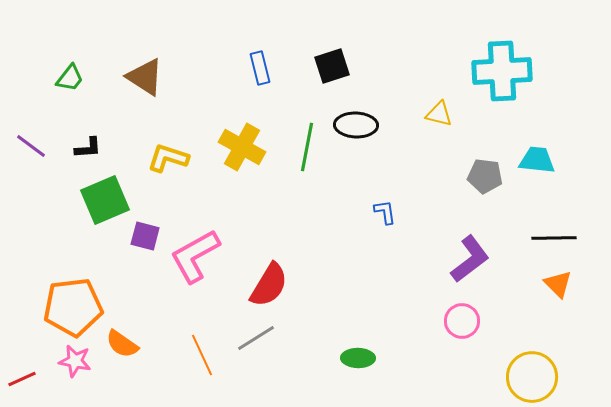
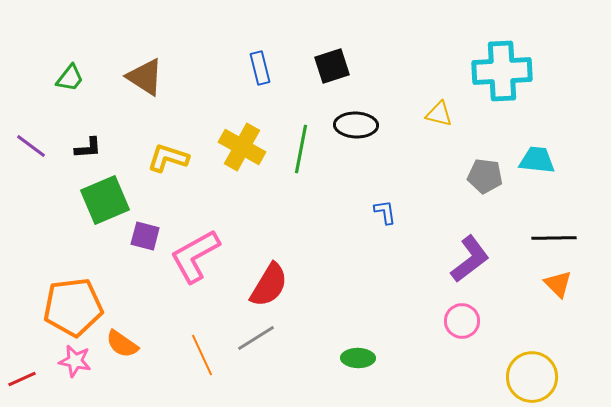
green line: moved 6 px left, 2 px down
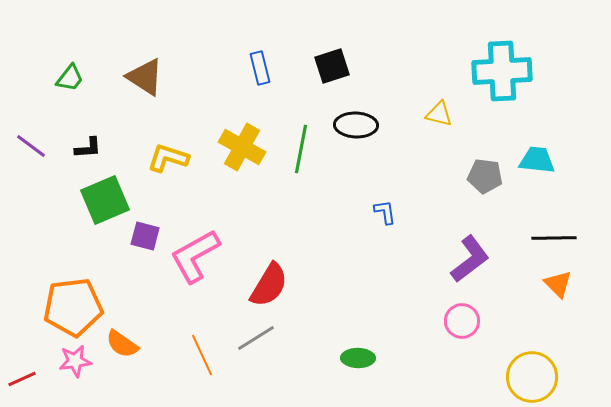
pink star: rotated 20 degrees counterclockwise
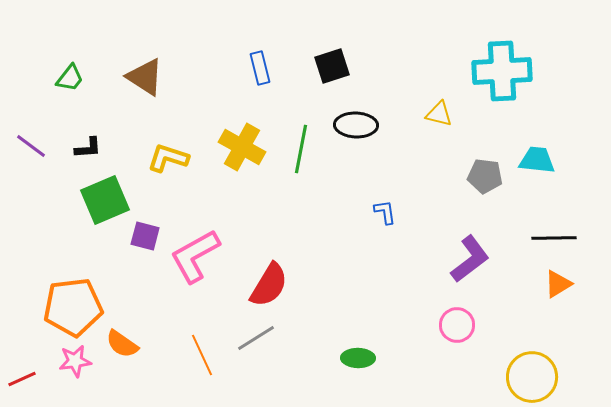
orange triangle: rotated 44 degrees clockwise
pink circle: moved 5 px left, 4 px down
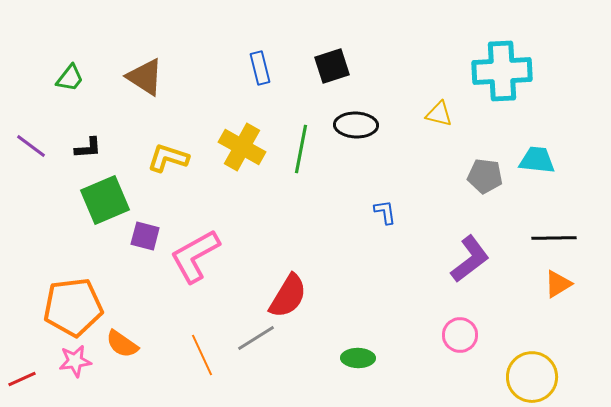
red semicircle: moved 19 px right, 11 px down
pink circle: moved 3 px right, 10 px down
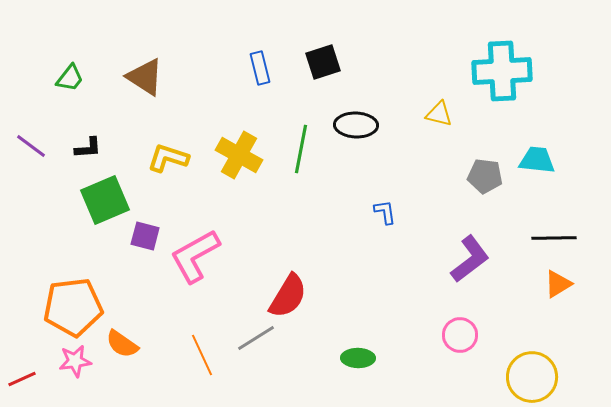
black square: moved 9 px left, 4 px up
yellow cross: moved 3 px left, 8 px down
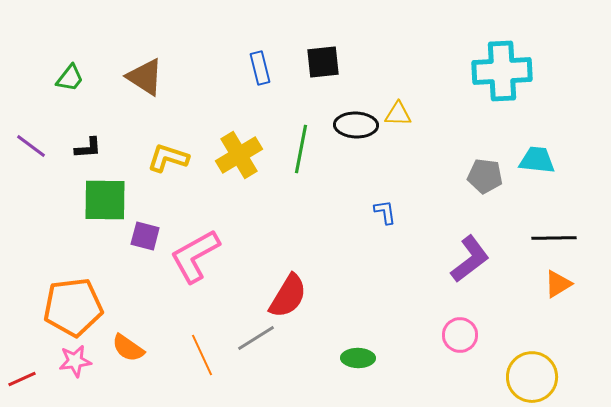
black square: rotated 12 degrees clockwise
yellow triangle: moved 41 px left; rotated 12 degrees counterclockwise
yellow cross: rotated 30 degrees clockwise
green square: rotated 24 degrees clockwise
orange semicircle: moved 6 px right, 4 px down
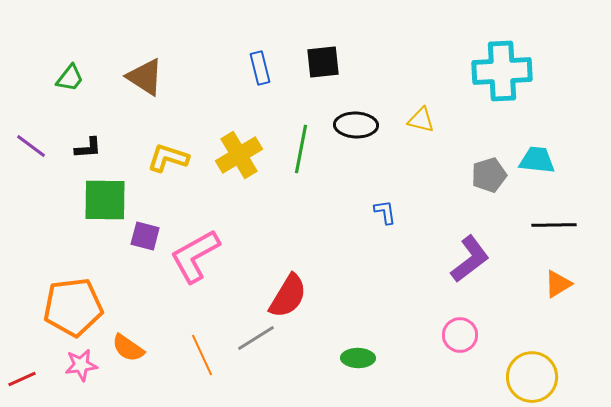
yellow triangle: moved 23 px right, 6 px down; rotated 12 degrees clockwise
gray pentagon: moved 4 px right, 1 px up; rotated 24 degrees counterclockwise
black line: moved 13 px up
pink star: moved 6 px right, 4 px down
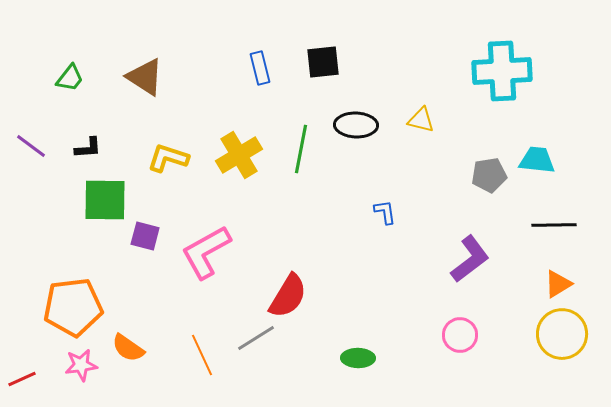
gray pentagon: rotated 8 degrees clockwise
pink L-shape: moved 11 px right, 4 px up
yellow circle: moved 30 px right, 43 px up
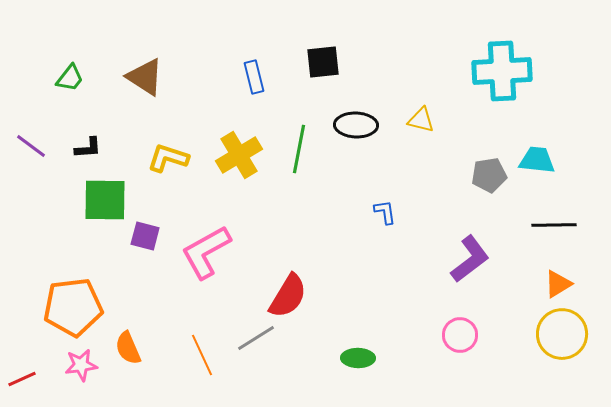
blue rectangle: moved 6 px left, 9 px down
green line: moved 2 px left
orange semicircle: rotated 32 degrees clockwise
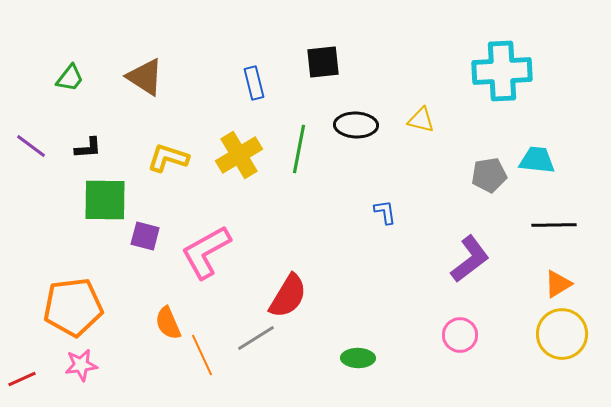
blue rectangle: moved 6 px down
orange semicircle: moved 40 px right, 25 px up
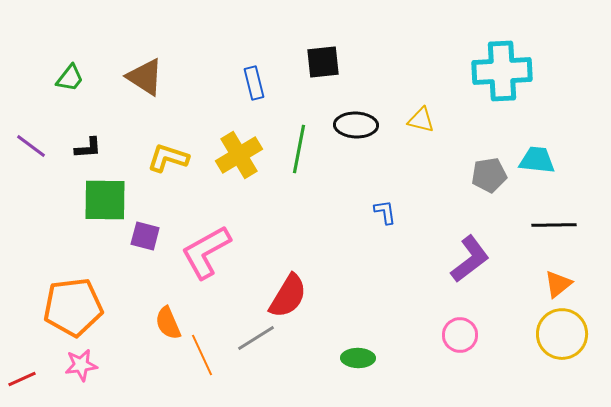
orange triangle: rotated 8 degrees counterclockwise
